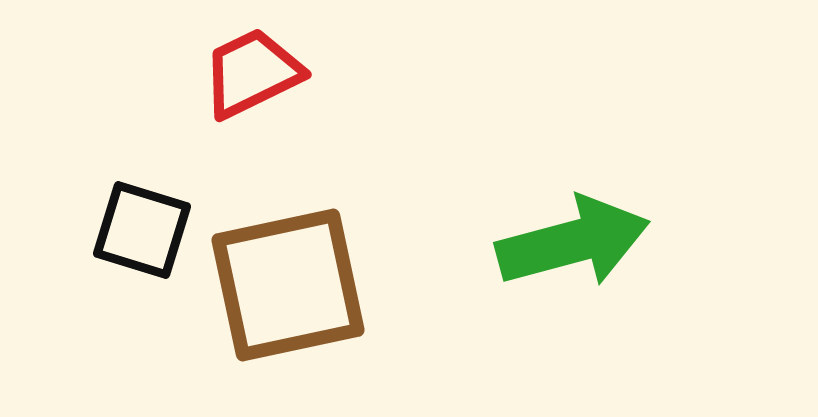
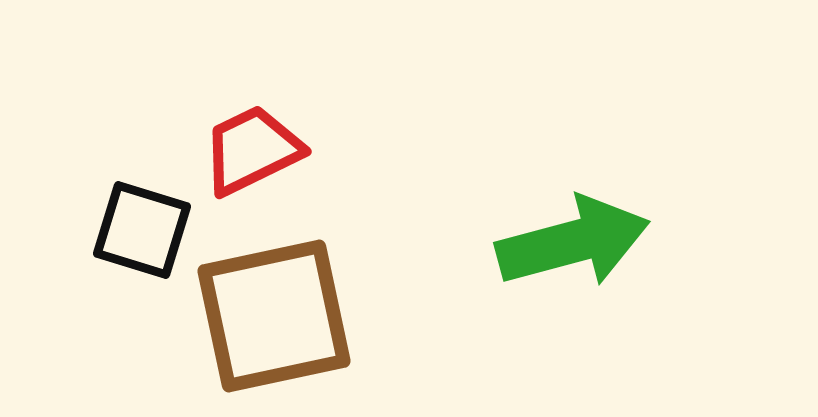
red trapezoid: moved 77 px down
brown square: moved 14 px left, 31 px down
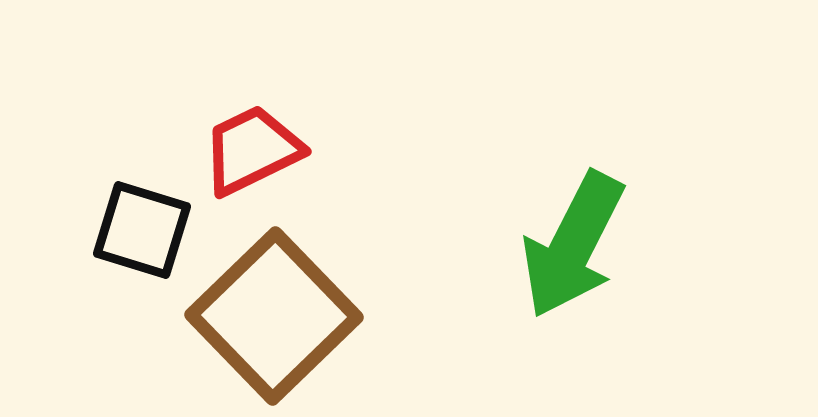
green arrow: moved 3 px down; rotated 132 degrees clockwise
brown square: rotated 32 degrees counterclockwise
